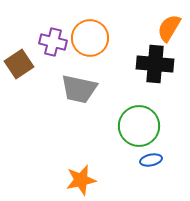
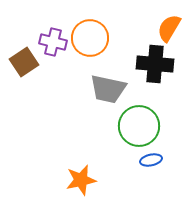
brown square: moved 5 px right, 2 px up
gray trapezoid: moved 29 px right
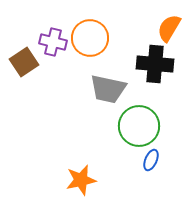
blue ellipse: rotated 55 degrees counterclockwise
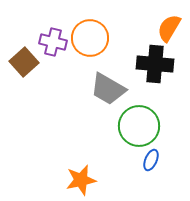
brown square: rotated 8 degrees counterclockwise
gray trapezoid: rotated 18 degrees clockwise
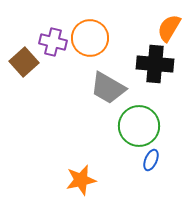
gray trapezoid: moved 1 px up
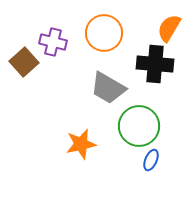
orange circle: moved 14 px right, 5 px up
orange star: moved 36 px up
